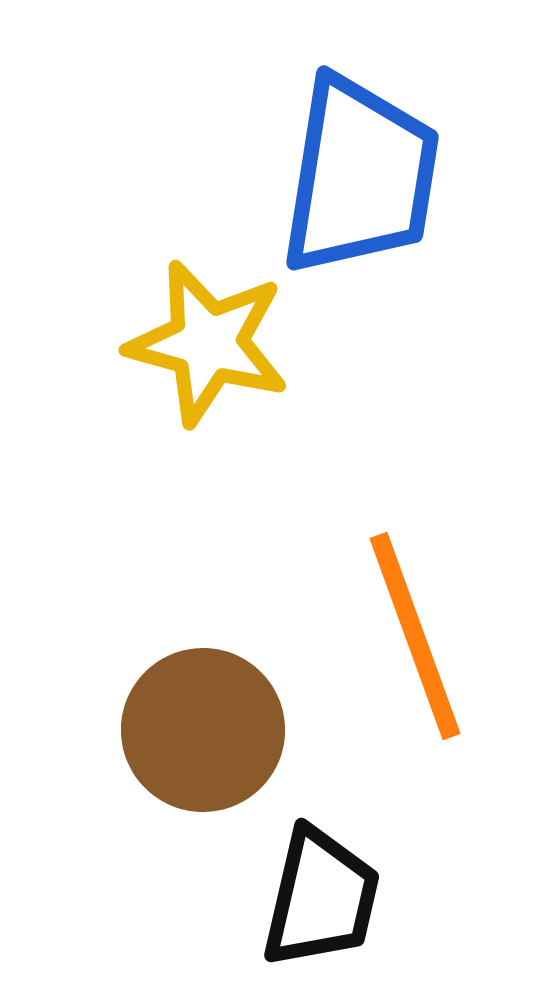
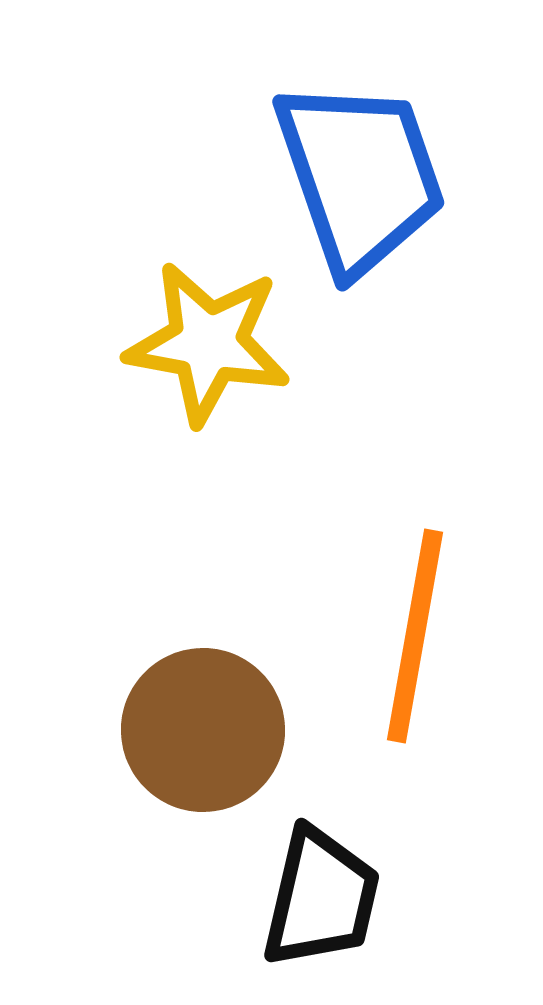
blue trapezoid: rotated 28 degrees counterclockwise
yellow star: rotated 5 degrees counterclockwise
orange line: rotated 30 degrees clockwise
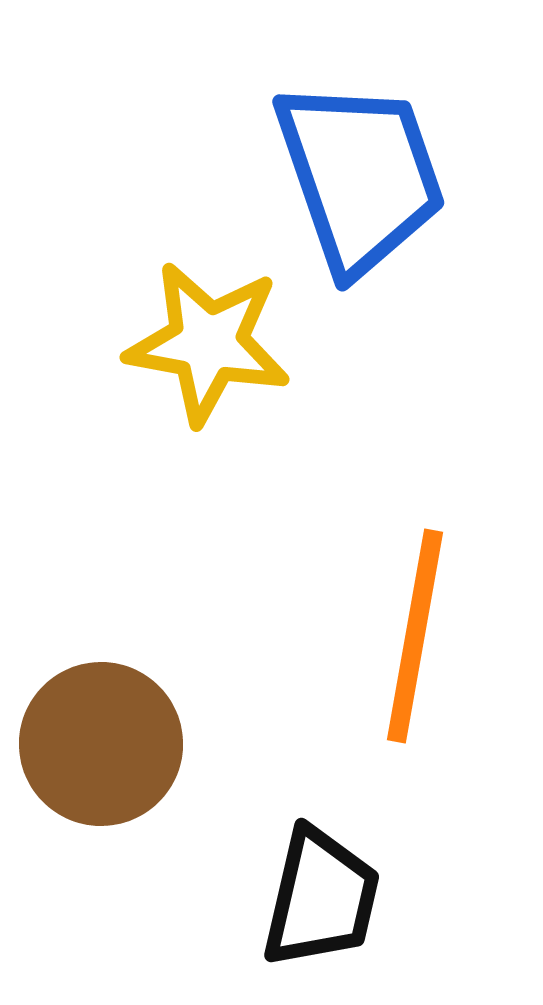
brown circle: moved 102 px left, 14 px down
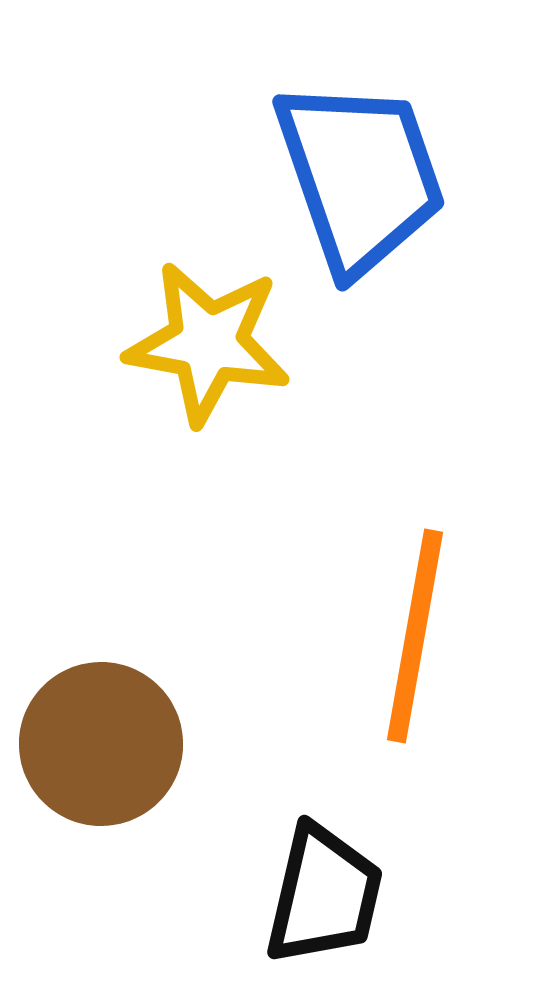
black trapezoid: moved 3 px right, 3 px up
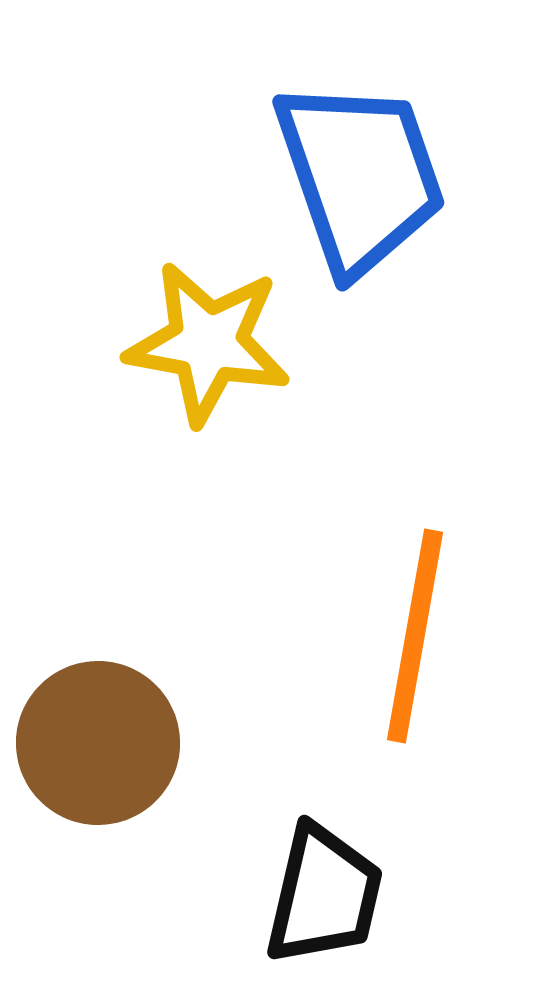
brown circle: moved 3 px left, 1 px up
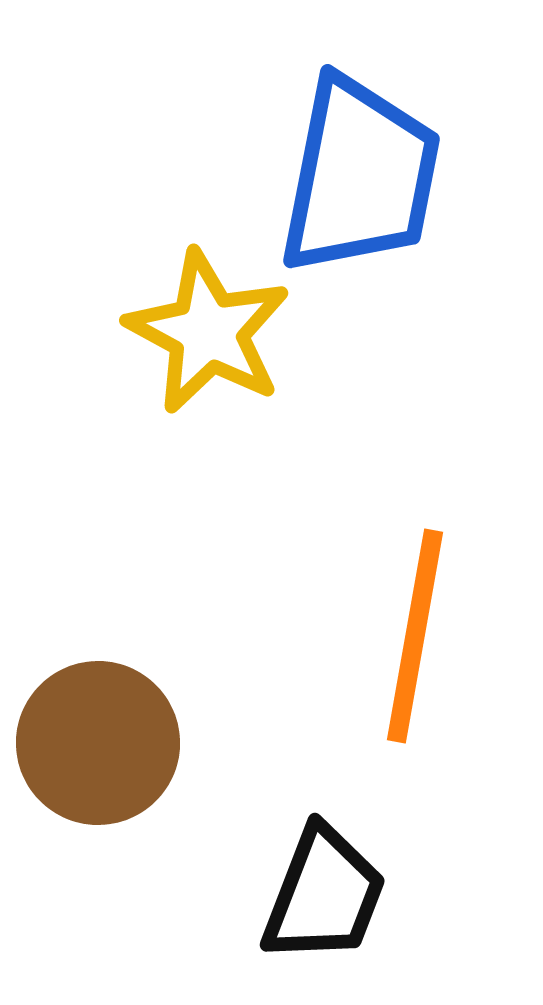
blue trapezoid: rotated 30 degrees clockwise
yellow star: moved 11 px up; rotated 18 degrees clockwise
black trapezoid: rotated 8 degrees clockwise
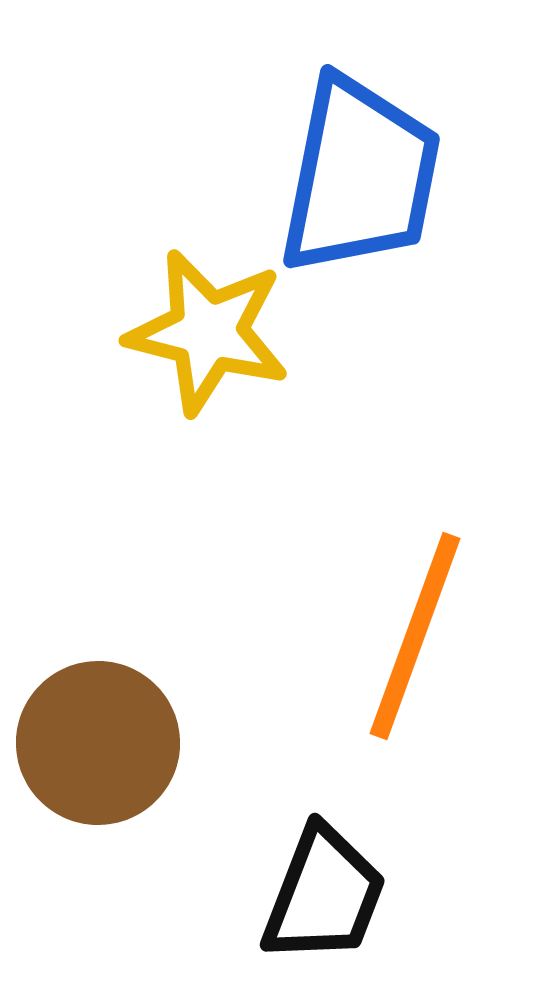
yellow star: rotated 14 degrees counterclockwise
orange line: rotated 10 degrees clockwise
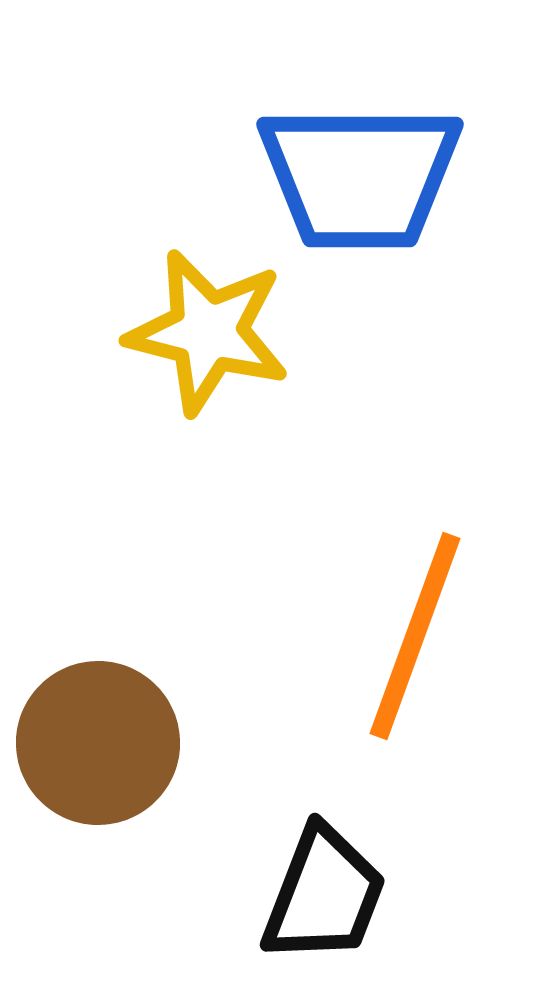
blue trapezoid: rotated 79 degrees clockwise
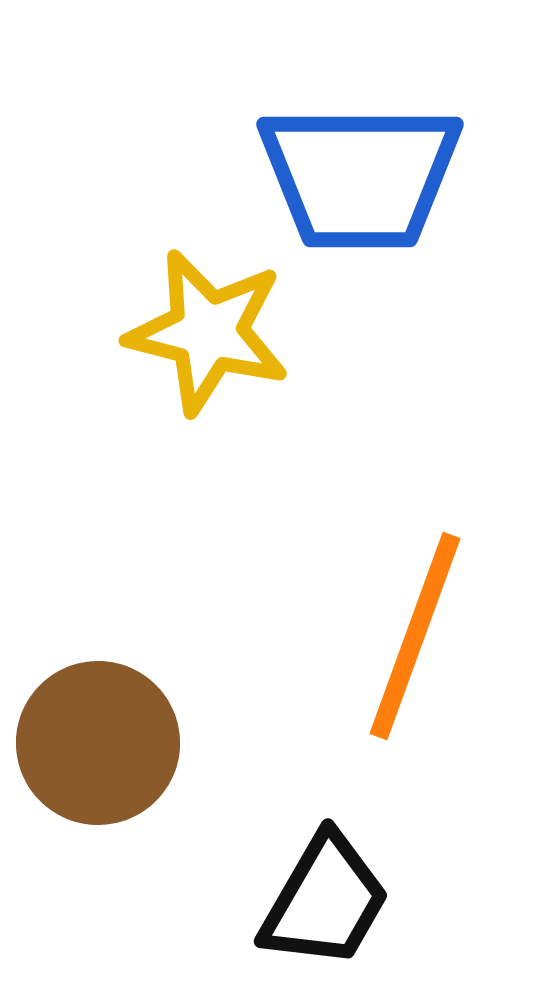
black trapezoid: moved 1 px right, 6 px down; rotated 9 degrees clockwise
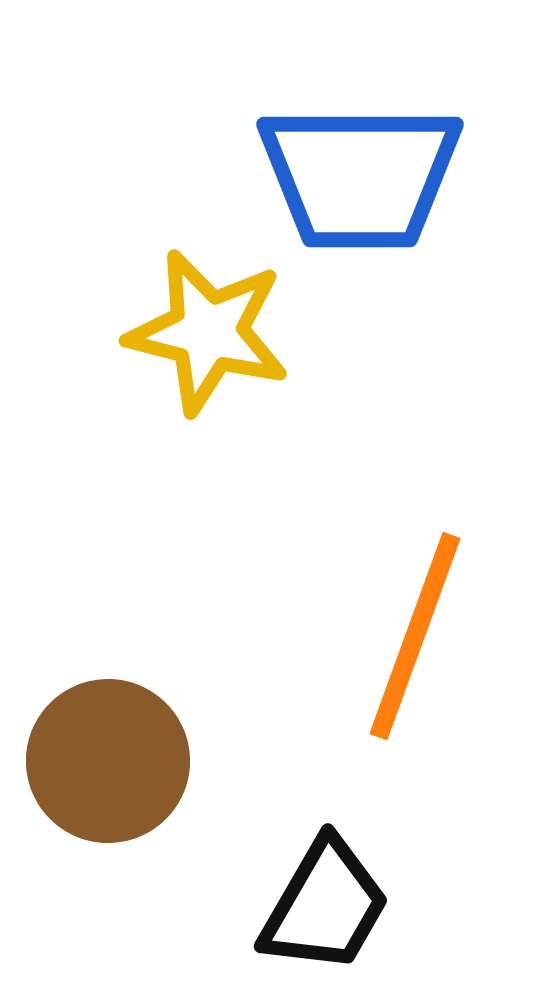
brown circle: moved 10 px right, 18 px down
black trapezoid: moved 5 px down
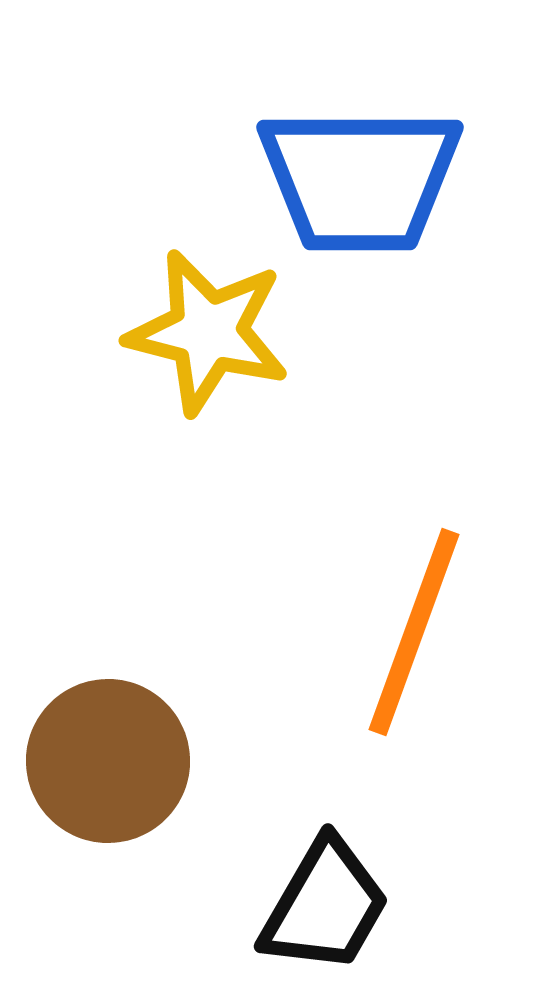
blue trapezoid: moved 3 px down
orange line: moved 1 px left, 4 px up
